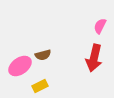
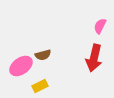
pink ellipse: moved 1 px right
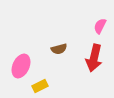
brown semicircle: moved 16 px right, 6 px up
pink ellipse: rotated 30 degrees counterclockwise
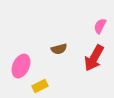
red arrow: rotated 16 degrees clockwise
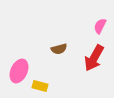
pink ellipse: moved 2 px left, 5 px down
yellow rectangle: rotated 42 degrees clockwise
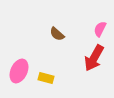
pink semicircle: moved 3 px down
brown semicircle: moved 2 px left, 15 px up; rotated 56 degrees clockwise
yellow rectangle: moved 6 px right, 8 px up
